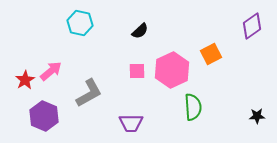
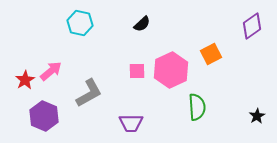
black semicircle: moved 2 px right, 7 px up
pink hexagon: moved 1 px left
green semicircle: moved 4 px right
black star: rotated 28 degrees counterclockwise
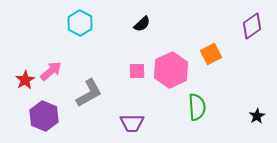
cyan hexagon: rotated 15 degrees clockwise
purple trapezoid: moved 1 px right
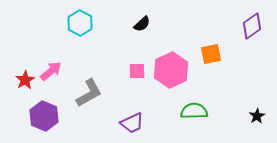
orange square: rotated 15 degrees clockwise
green semicircle: moved 3 px left, 4 px down; rotated 88 degrees counterclockwise
purple trapezoid: rotated 25 degrees counterclockwise
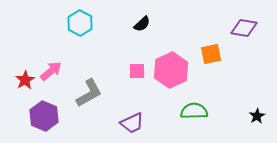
purple diamond: moved 8 px left, 2 px down; rotated 44 degrees clockwise
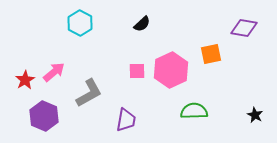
pink arrow: moved 3 px right, 1 px down
black star: moved 2 px left, 1 px up; rotated 14 degrees counterclockwise
purple trapezoid: moved 6 px left, 3 px up; rotated 55 degrees counterclockwise
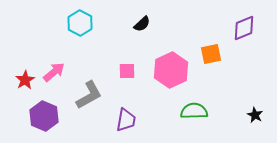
purple diamond: rotated 32 degrees counterclockwise
pink square: moved 10 px left
gray L-shape: moved 2 px down
